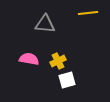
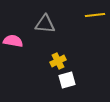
yellow line: moved 7 px right, 2 px down
pink semicircle: moved 16 px left, 18 px up
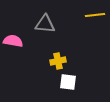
yellow cross: rotated 14 degrees clockwise
white square: moved 1 px right, 2 px down; rotated 24 degrees clockwise
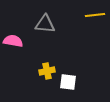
yellow cross: moved 11 px left, 10 px down
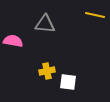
yellow line: rotated 18 degrees clockwise
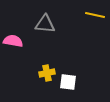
yellow cross: moved 2 px down
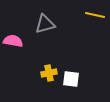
gray triangle: rotated 20 degrees counterclockwise
yellow cross: moved 2 px right
white square: moved 3 px right, 3 px up
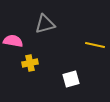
yellow line: moved 30 px down
yellow cross: moved 19 px left, 10 px up
white square: rotated 24 degrees counterclockwise
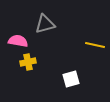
pink semicircle: moved 5 px right
yellow cross: moved 2 px left, 1 px up
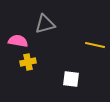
white square: rotated 24 degrees clockwise
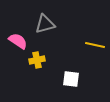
pink semicircle: rotated 24 degrees clockwise
yellow cross: moved 9 px right, 2 px up
